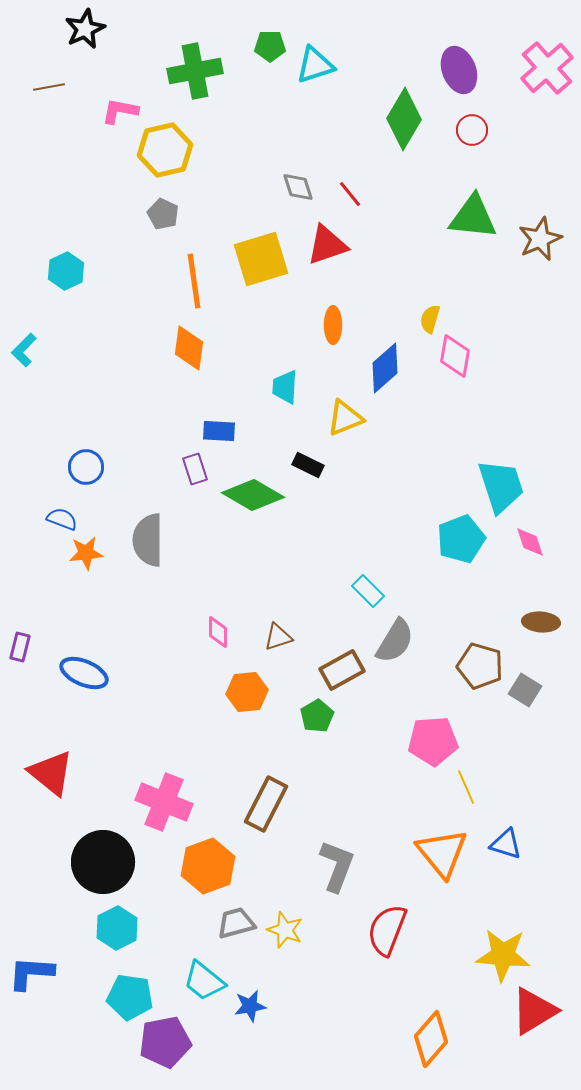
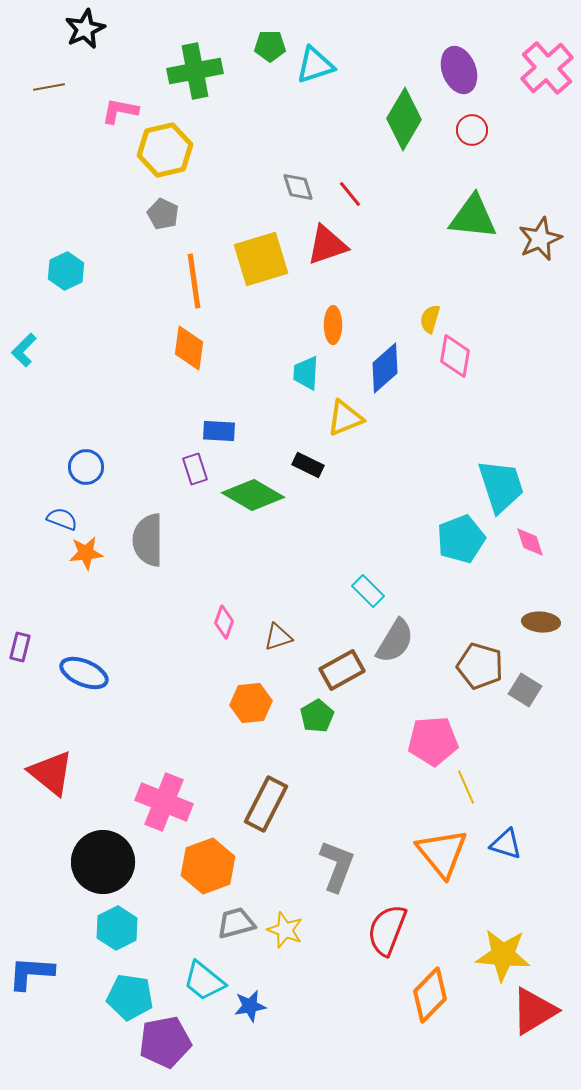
cyan trapezoid at (285, 387): moved 21 px right, 14 px up
pink diamond at (218, 632): moved 6 px right, 10 px up; rotated 20 degrees clockwise
orange hexagon at (247, 692): moved 4 px right, 11 px down
orange diamond at (431, 1039): moved 1 px left, 44 px up; rotated 4 degrees clockwise
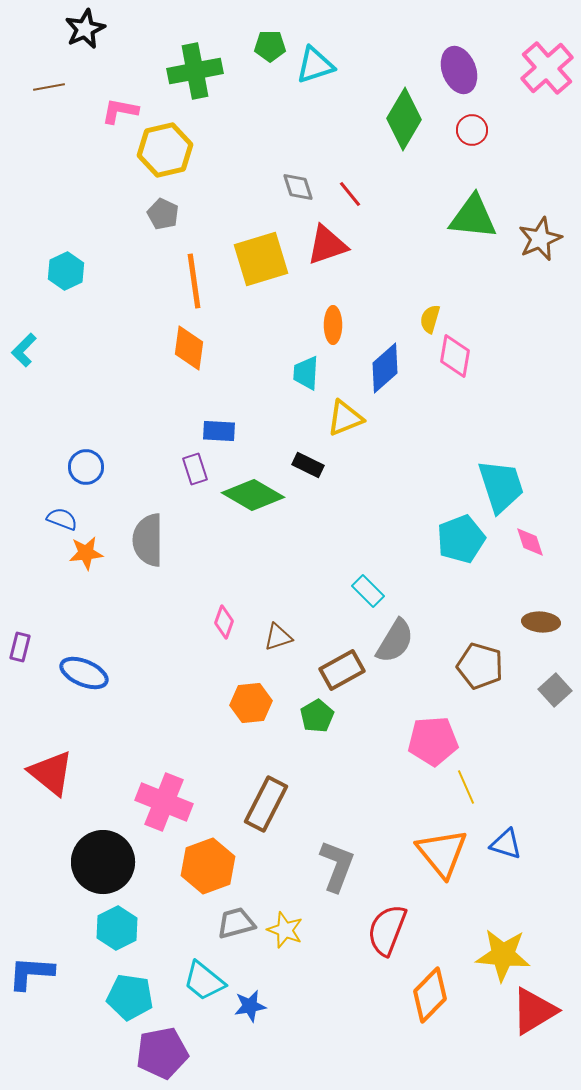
gray square at (525, 690): moved 30 px right; rotated 16 degrees clockwise
purple pentagon at (165, 1042): moved 3 px left, 11 px down
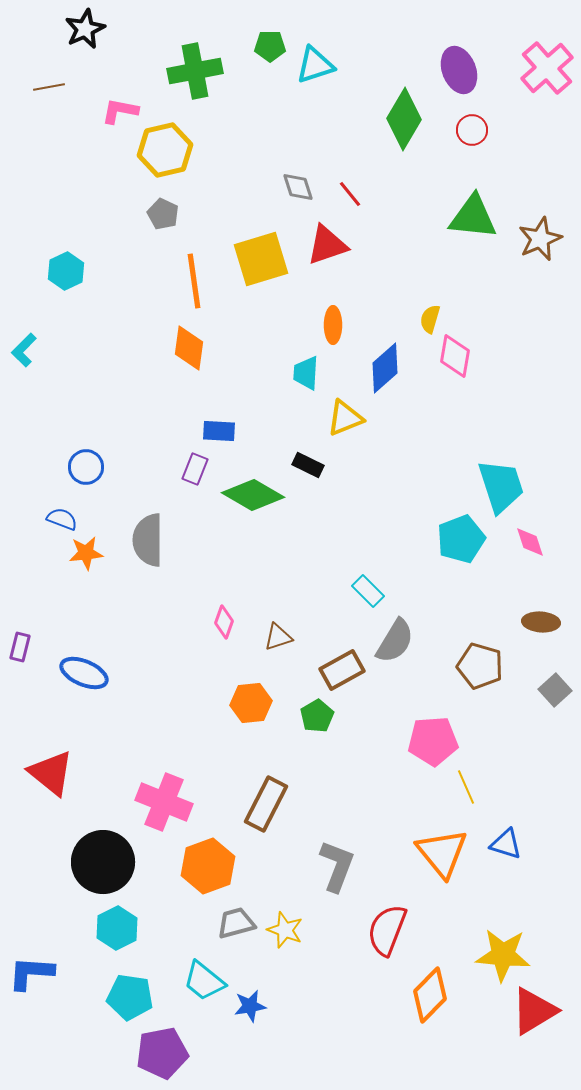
purple rectangle at (195, 469): rotated 40 degrees clockwise
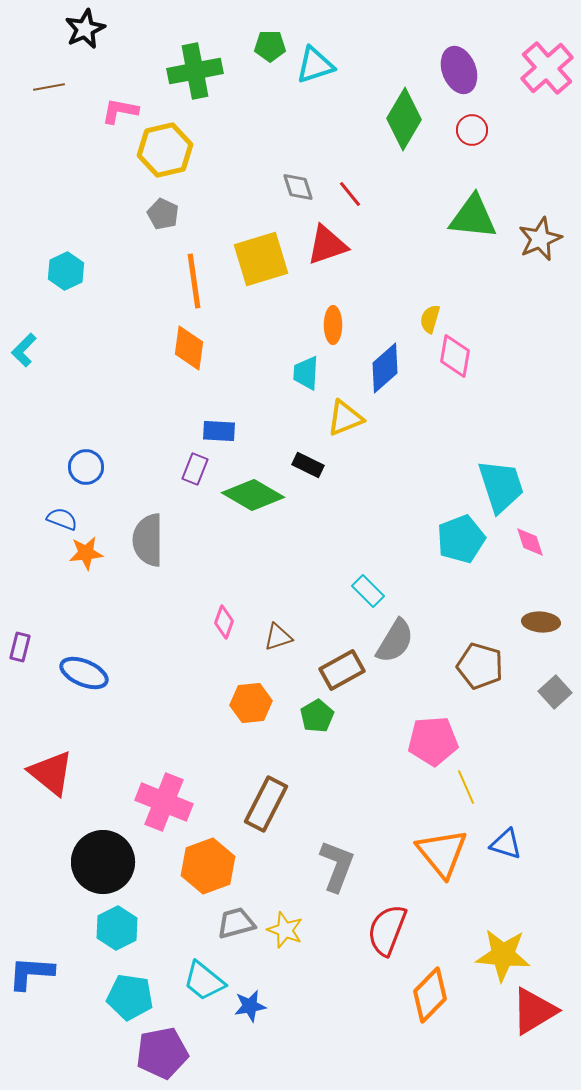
gray square at (555, 690): moved 2 px down
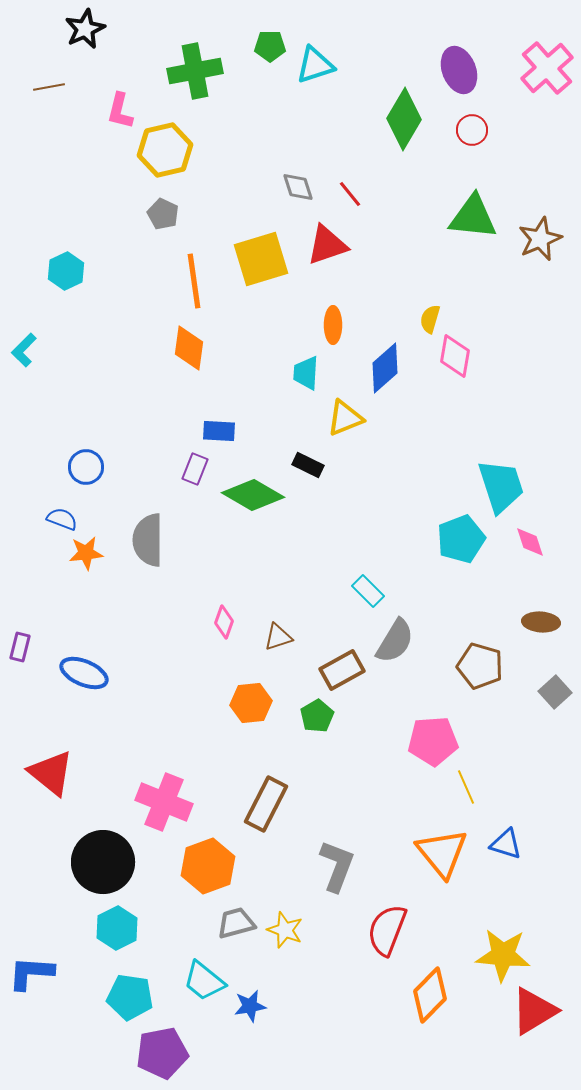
pink L-shape at (120, 111): rotated 87 degrees counterclockwise
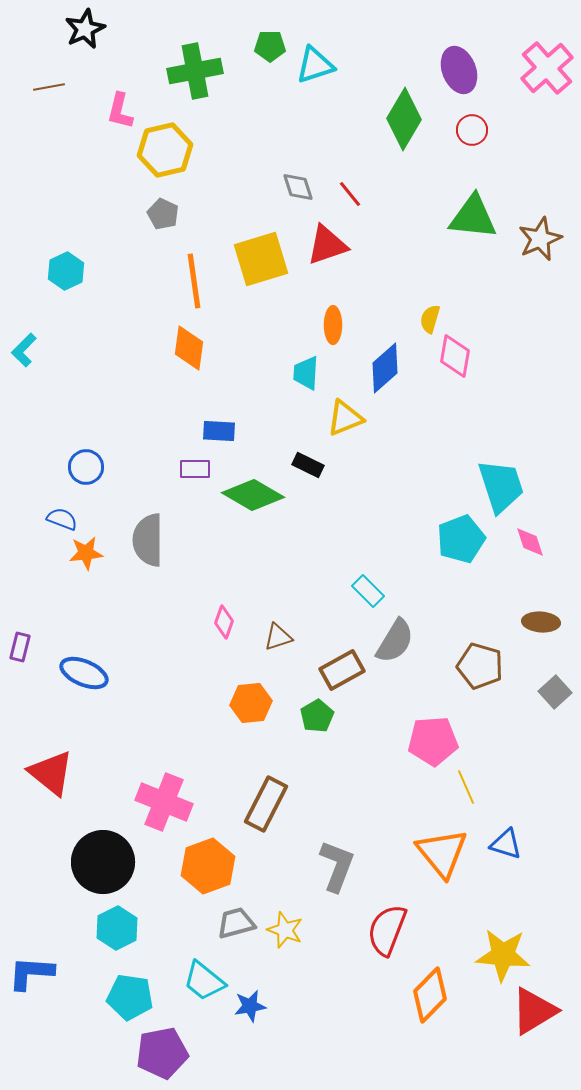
purple rectangle at (195, 469): rotated 68 degrees clockwise
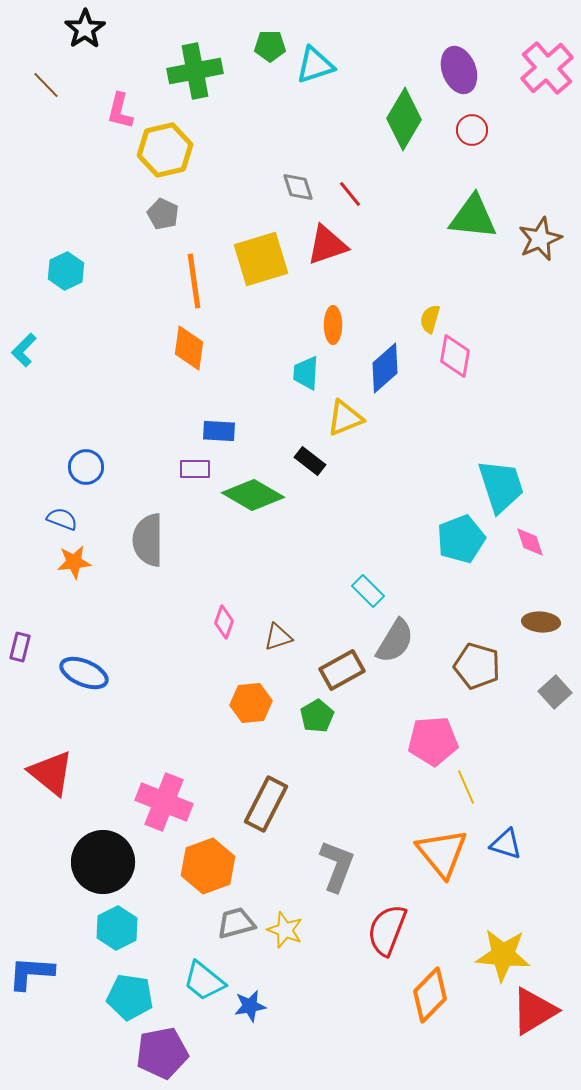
black star at (85, 29): rotated 9 degrees counterclockwise
brown line at (49, 87): moved 3 px left, 2 px up; rotated 56 degrees clockwise
black rectangle at (308, 465): moved 2 px right, 4 px up; rotated 12 degrees clockwise
orange star at (86, 553): moved 12 px left, 9 px down
brown pentagon at (480, 666): moved 3 px left
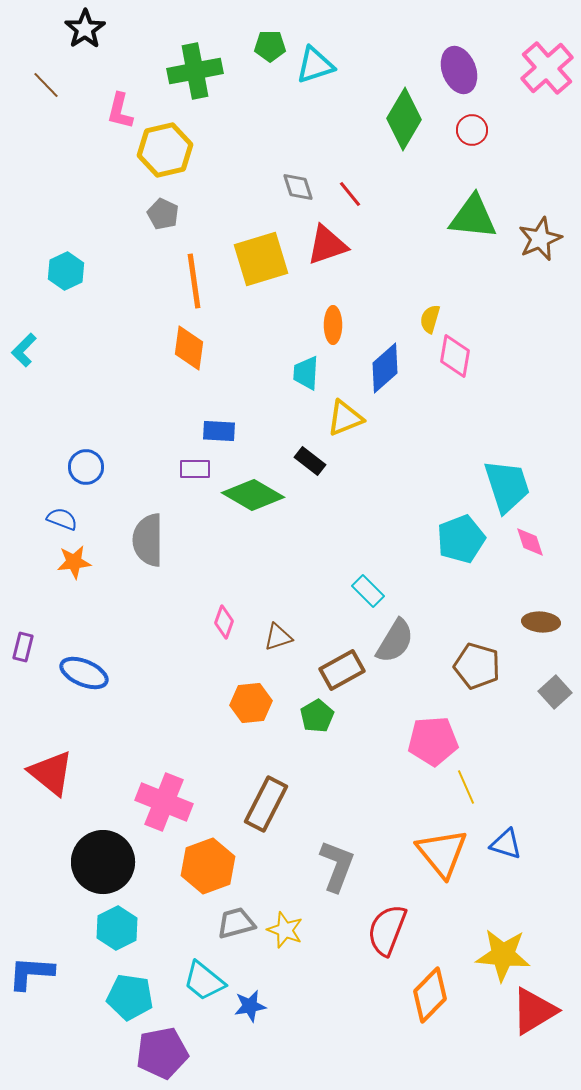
cyan trapezoid at (501, 486): moved 6 px right
purple rectangle at (20, 647): moved 3 px right
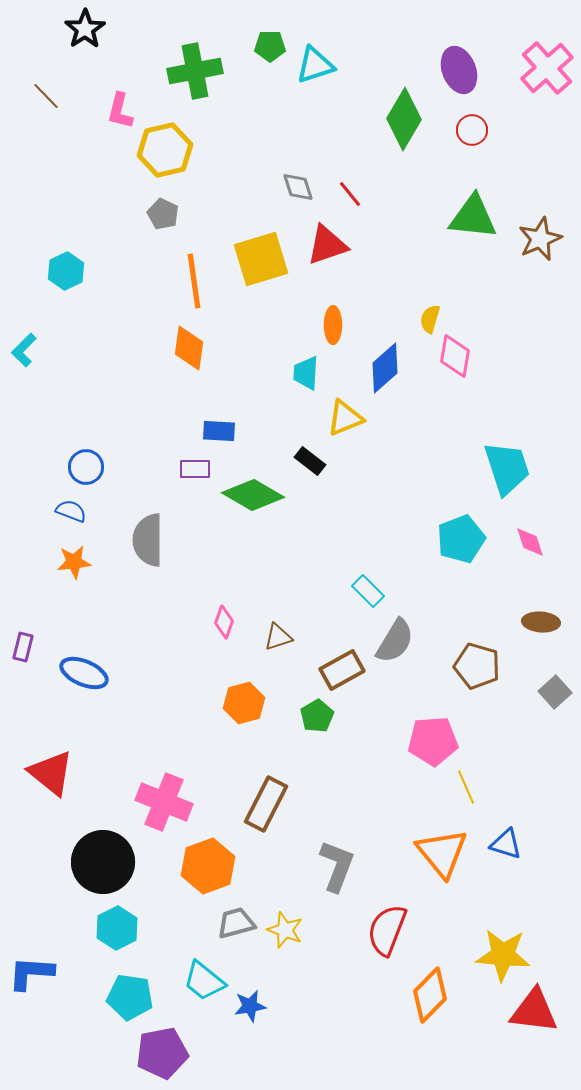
brown line at (46, 85): moved 11 px down
cyan trapezoid at (507, 486): moved 18 px up
blue semicircle at (62, 519): moved 9 px right, 8 px up
orange hexagon at (251, 703): moved 7 px left; rotated 9 degrees counterclockwise
red triangle at (534, 1011): rotated 38 degrees clockwise
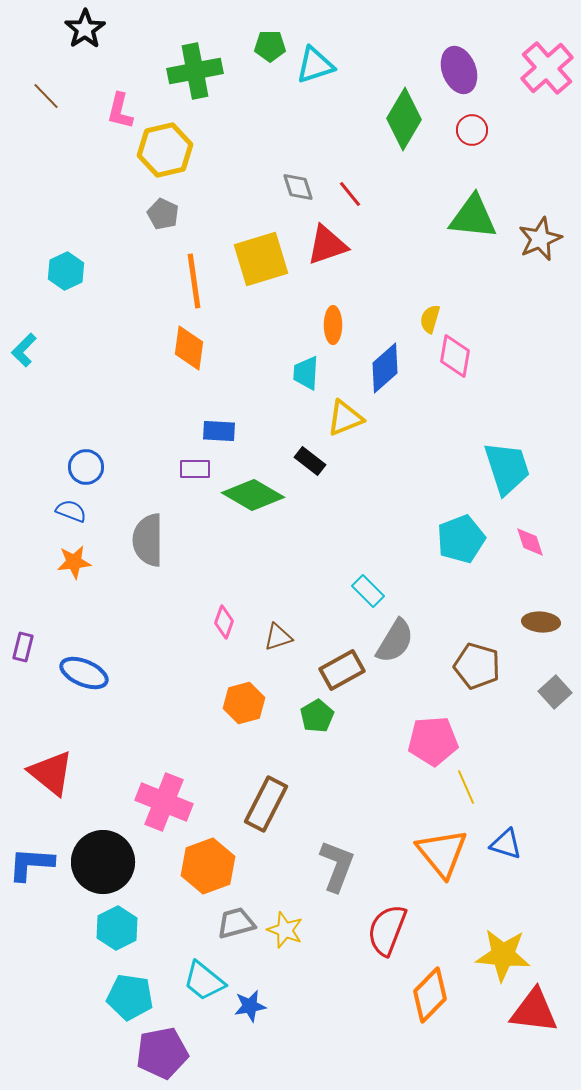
blue L-shape at (31, 973): moved 109 px up
